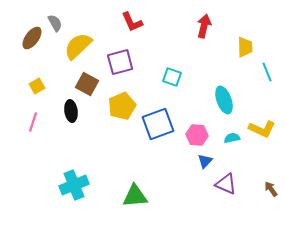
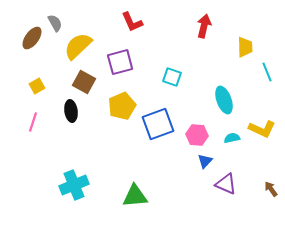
brown square: moved 3 px left, 2 px up
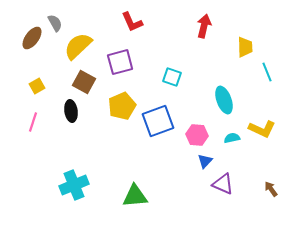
blue square: moved 3 px up
purple triangle: moved 3 px left
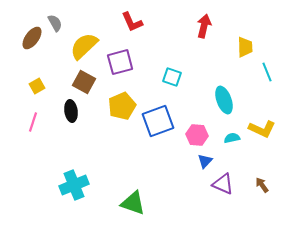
yellow semicircle: moved 6 px right
brown arrow: moved 9 px left, 4 px up
green triangle: moved 2 px left, 7 px down; rotated 24 degrees clockwise
